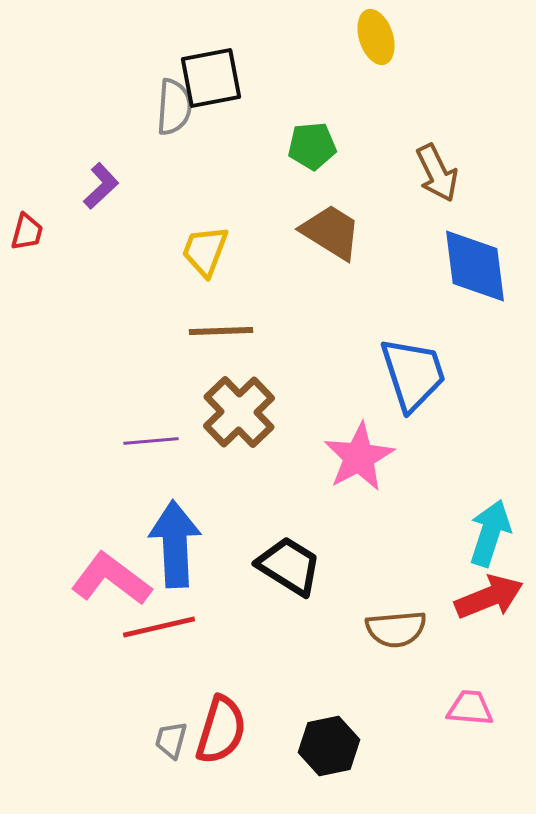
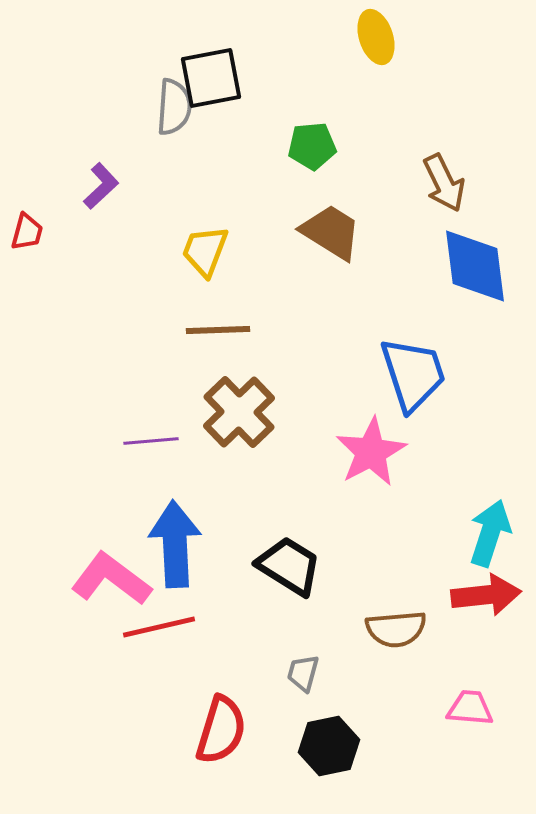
brown arrow: moved 7 px right, 10 px down
brown line: moved 3 px left, 1 px up
pink star: moved 12 px right, 5 px up
red arrow: moved 3 px left, 2 px up; rotated 16 degrees clockwise
gray trapezoid: moved 132 px right, 67 px up
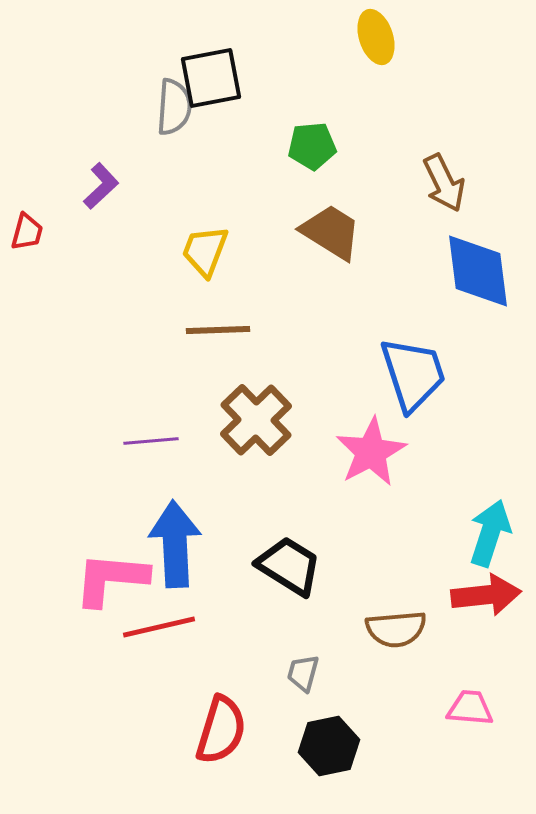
blue diamond: moved 3 px right, 5 px down
brown cross: moved 17 px right, 8 px down
pink L-shape: rotated 32 degrees counterclockwise
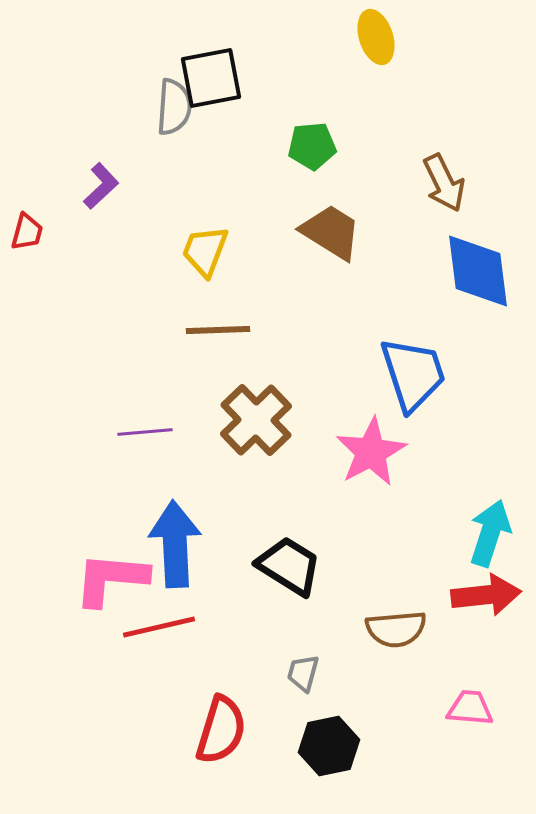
purple line: moved 6 px left, 9 px up
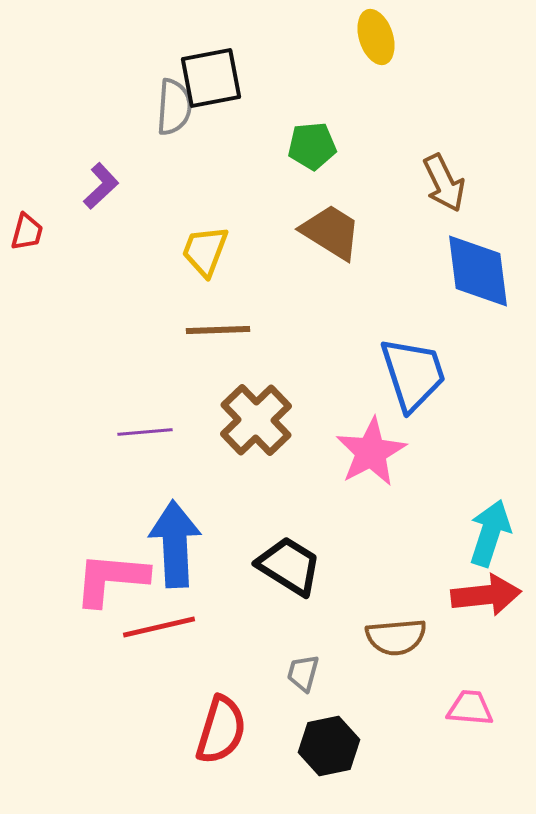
brown semicircle: moved 8 px down
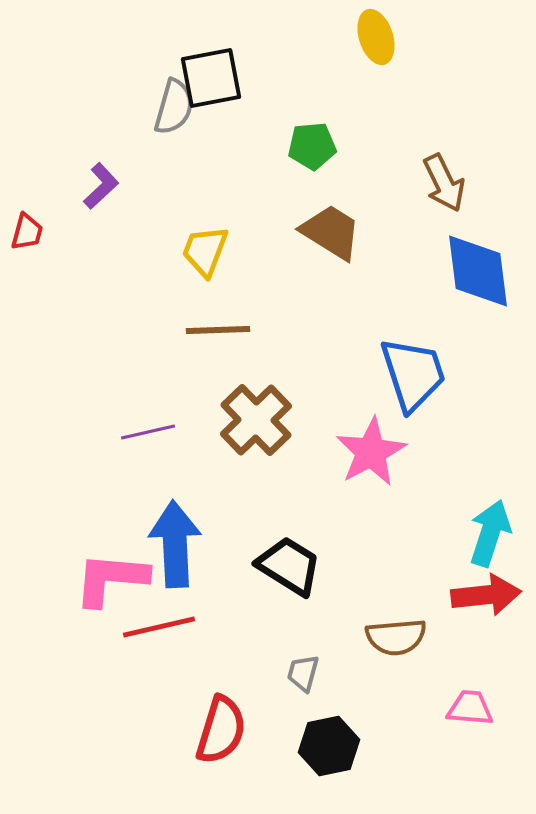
gray semicircle: rotated 12 degrees clockwise
purple line: moved 3 px right; rotated 8 degrees counterclockwise
